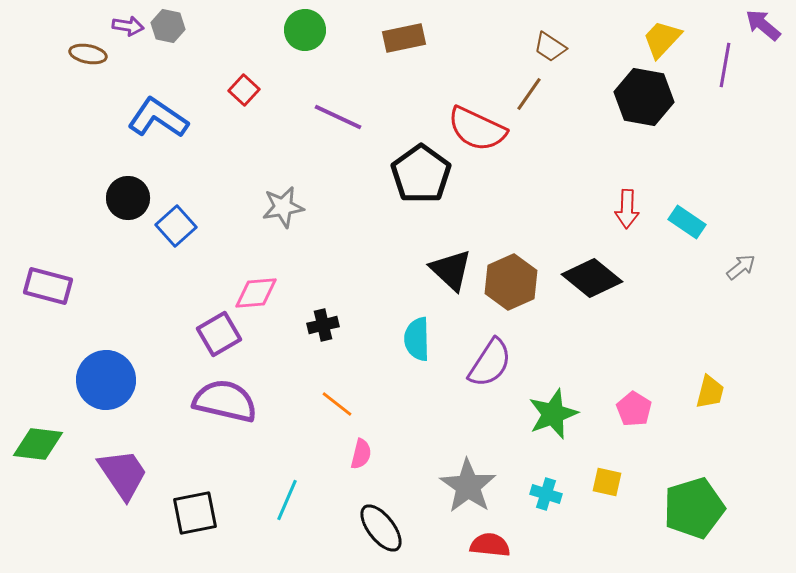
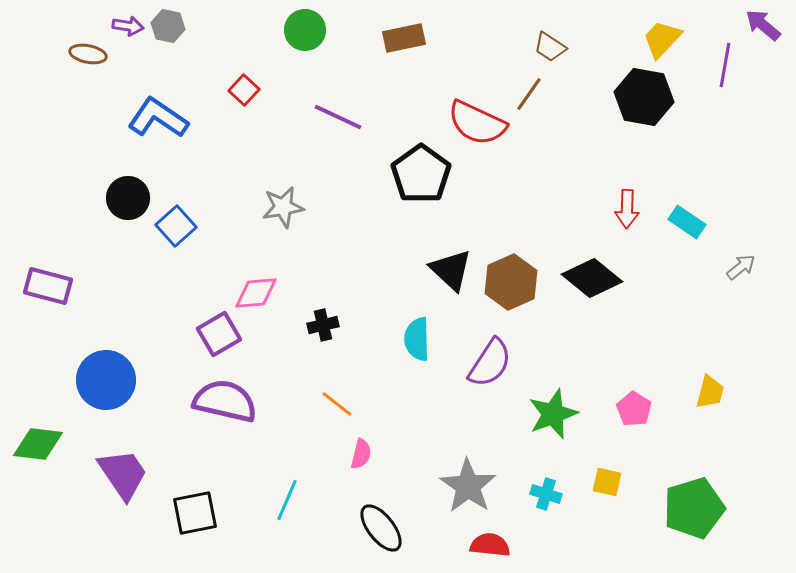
red semicircle at (477, 129): moved 6 px up
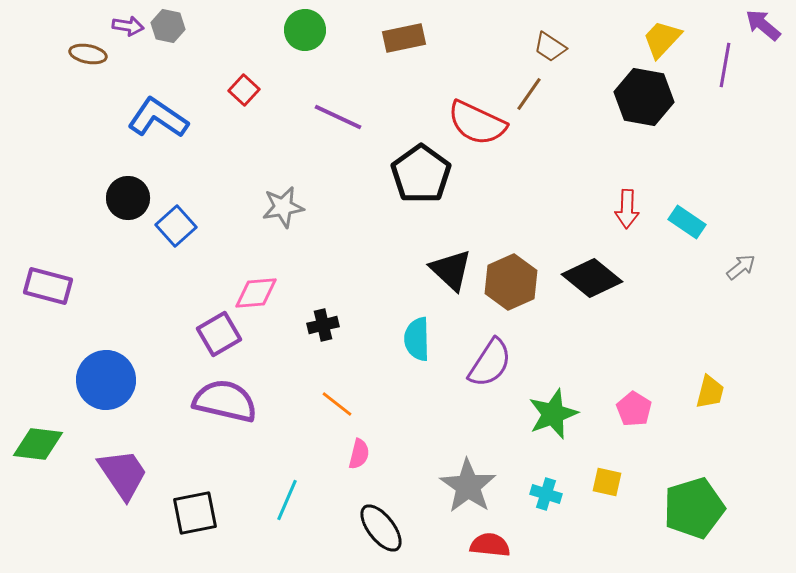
pink semicircle at (361, 454): moved 2 px left
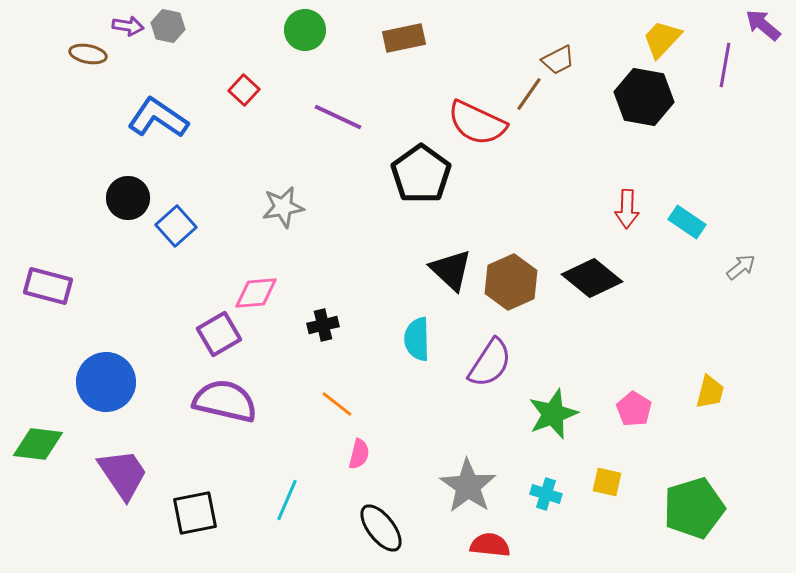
brown trapezoid at (550, 47): moved 8 px right, 13 px down; rotated 60 degrees counterclockwise
blue circle at (106, 380): moved 2 px down
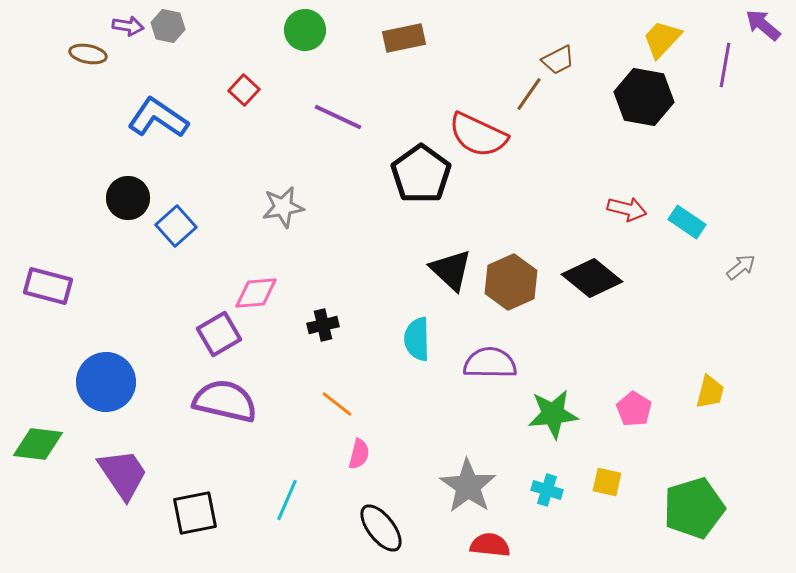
red semicircle at (477, 123): moved 1 px right, 12 px down
red arrow at (627, 209): rotated 78 degrees counterclockwise
purple semicircle at (490, 363): rotated 122 degrees counterclockwise
green star at (553, 414): rotated 15 degrees clockwise
cyan cross at (546, 494): moved 1 px right, 4 px up
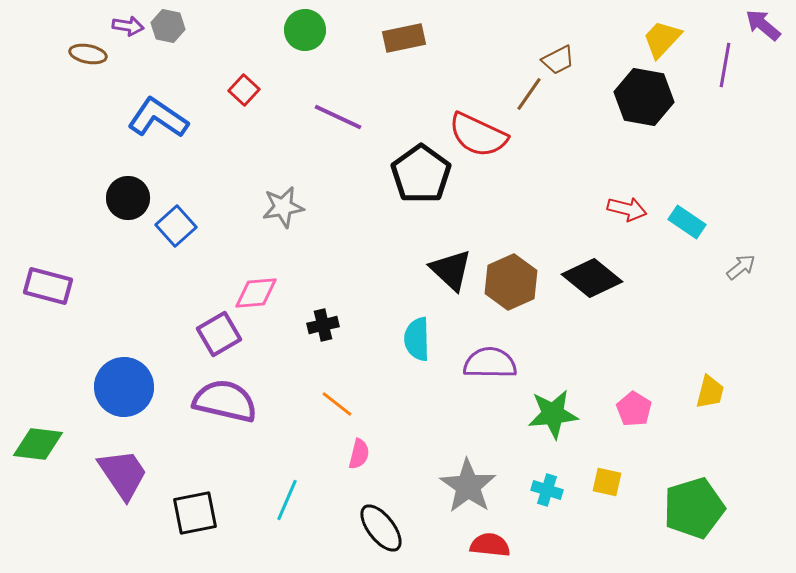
blue circle at (106, 382): moved 18 px right, 5 px down
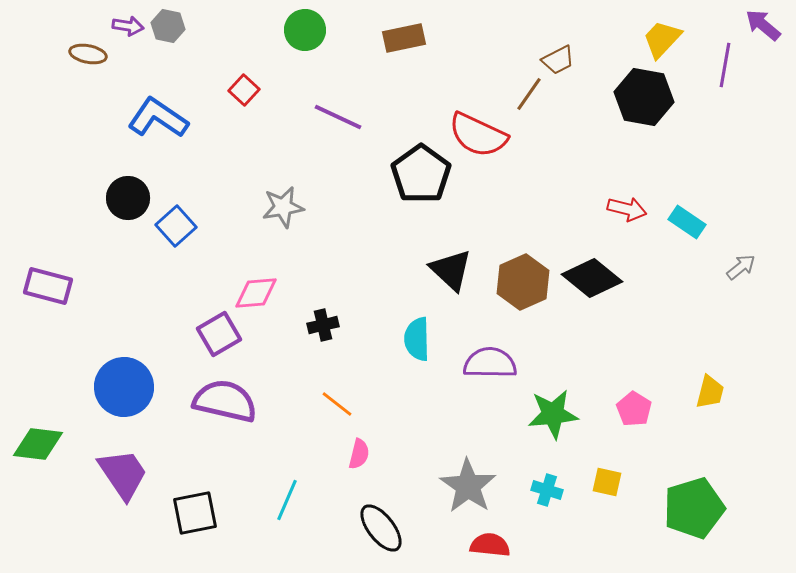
brown hexagon at (511, 282): moved 12 px right
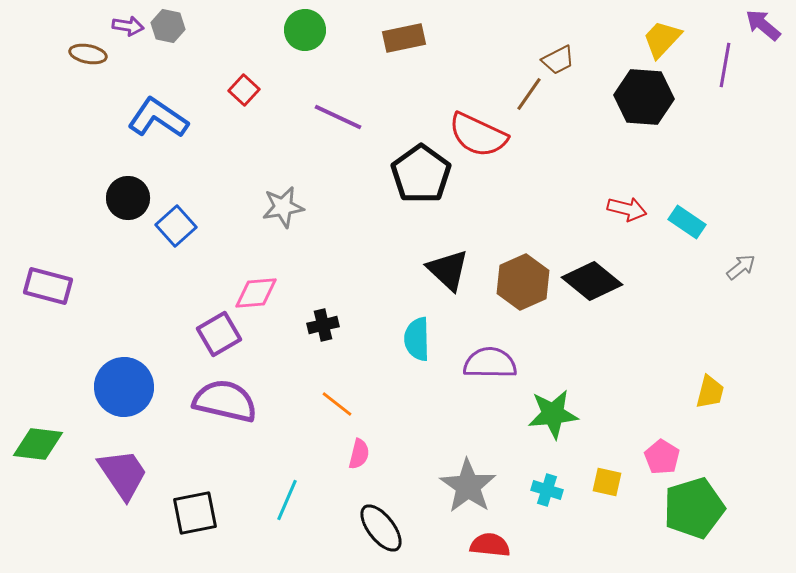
black hexagon at (644, 97): rotated 6 degrees counterclockwise
black triangle at (451, 270): moved 3 px left
black diamond at (592, 278): moved 3 px down
pink pentagon at (634, 409): moved 28 px right, 48 px down
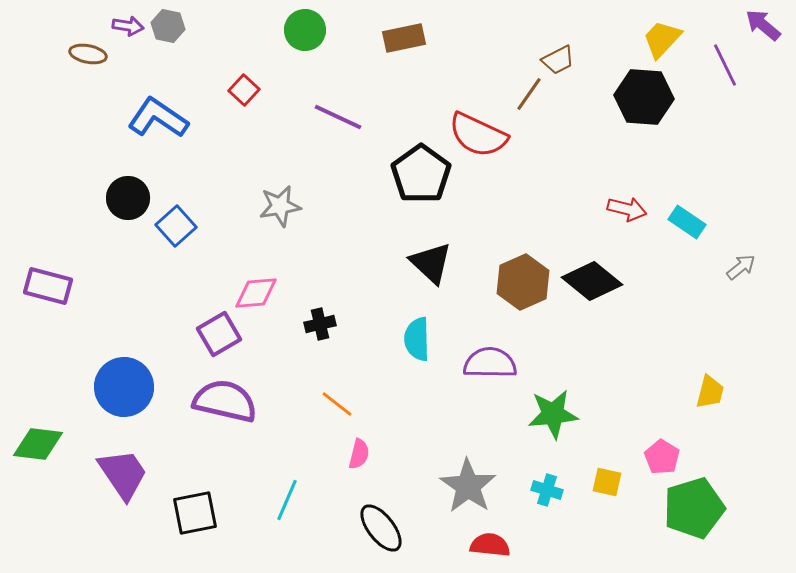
purple line at (725, 65): rotated 36 degrees counterclockwise
gray star at (283, 207): moved 3 px left, 1 px up
black triangle at (448, 270): moved 17 px left, 7 px up
black cross at (323, 325): moved 3 px left, 1 px up
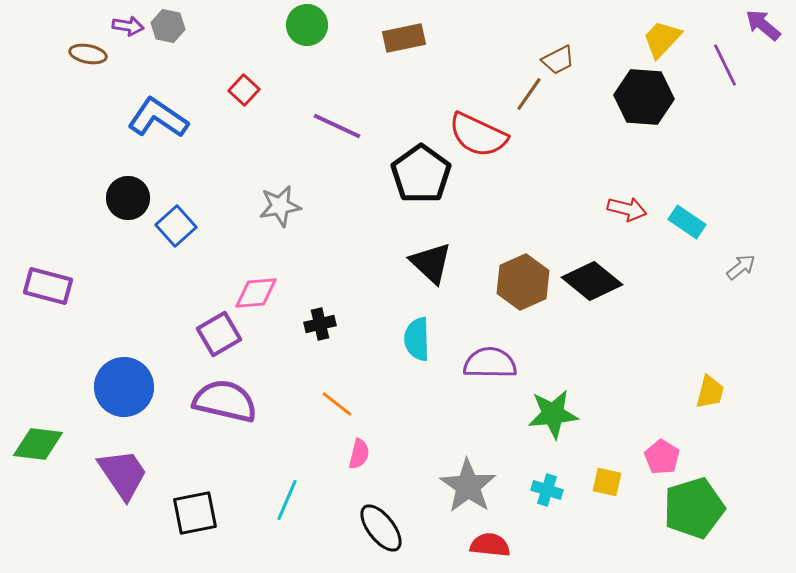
green circle at (305, 30): moved 2 px right, 5 px up
purple line at (338, 117): moved 1 px left, 9 px down
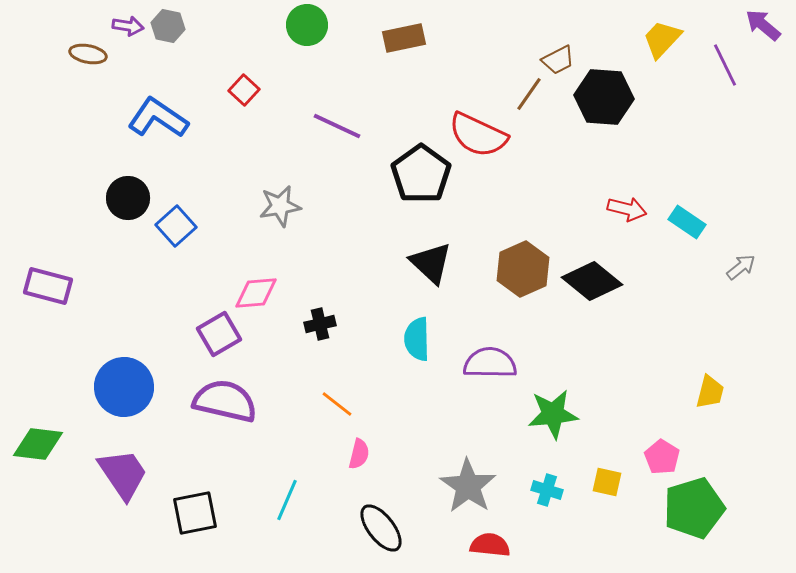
black hexagon at (644, 97): moved 40 px left
brown hexagon at (523, 282): moved 13 px up
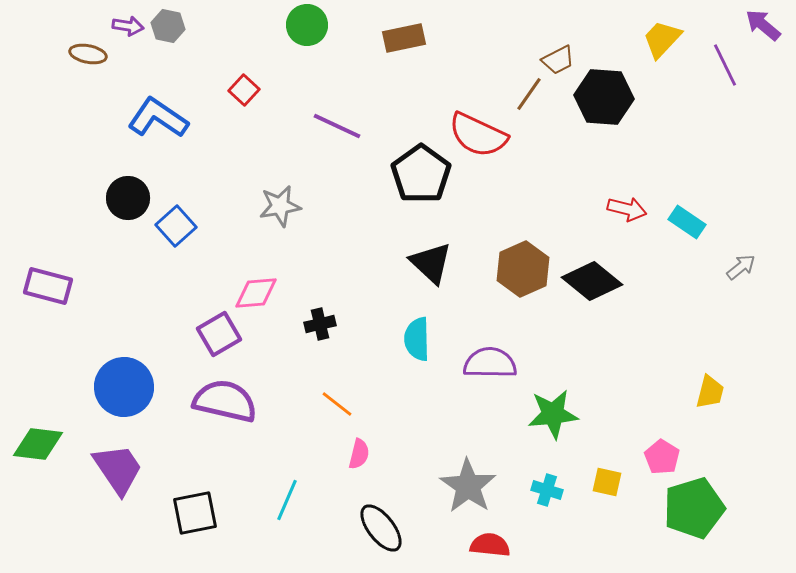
purple trapezoid at (123, 474): moved 5 px left, 5 px up
